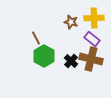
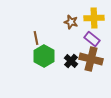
brown line: rotated 16 degrees clockwise
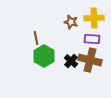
purple rectangle: rotated 35 degrees counterclockwise
brown cross: moved 1 px left, 1 px down
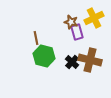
yellow cross: rotated 24 degrees counterclockwise
purple rectangle: moved 15 px left, 7 px up; rotated 70 degrees clockwise
green hexagon: rotated 15 degrees counterclockwise
black cross: moved 1 px right, 1 px down
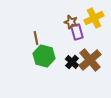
brown cross: rotated 35 degrees clockwise
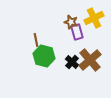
brown line: moved 2 px down
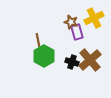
brown line: moved 2 px right
green hexagon: rotated 15 degrees clockwise
black cross: rotated 24 degrees counterclockwise
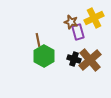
purple rectangle: moved 1 px right
black cross: moved 2 px right, 3 px up
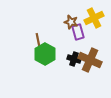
green hexagon: moved 1 px right, 2 px up
brown cross: rotated 25 degrees counterclockwise
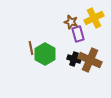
purple rectangle: moved 2 px down
brown line: moved 7 px left, 8 px down
